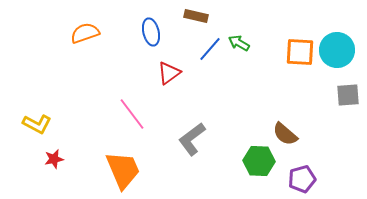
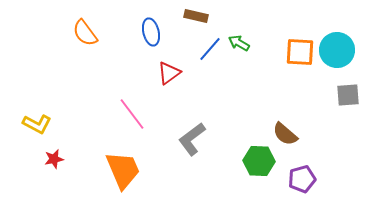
orange semicircle: rotated 108 degrees counterclockwise
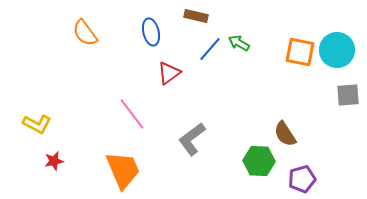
orange square: rotated 8 degrees clockwise
brown semicircle: rotated 16 degrees clockwise
red star: moved 2 px down
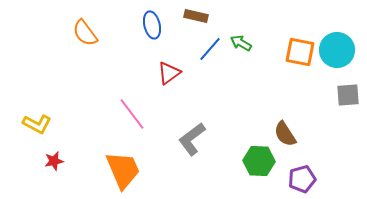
blue ellipse: moved 1 px right, 7 px up
green arrow: moved 2 px right
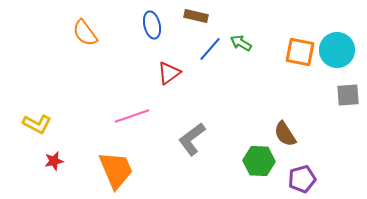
pink line: moved 2 px down; rotated 72 degrees counterclockwise
orange trapezoid: moved 7 px left
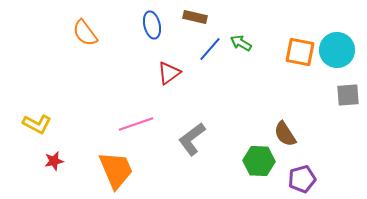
brown rectangle: moved 1 px left, 1 px down
pink line: moved 4 px right, 8 px down
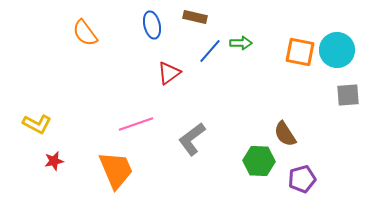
green arrow: rotated 150 degrees clockwise
blue line: moved 2 px down
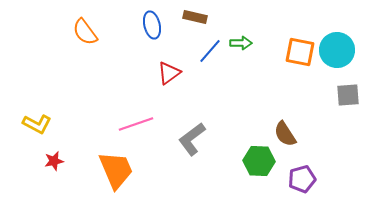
orange semicircle: moved 1 px up
